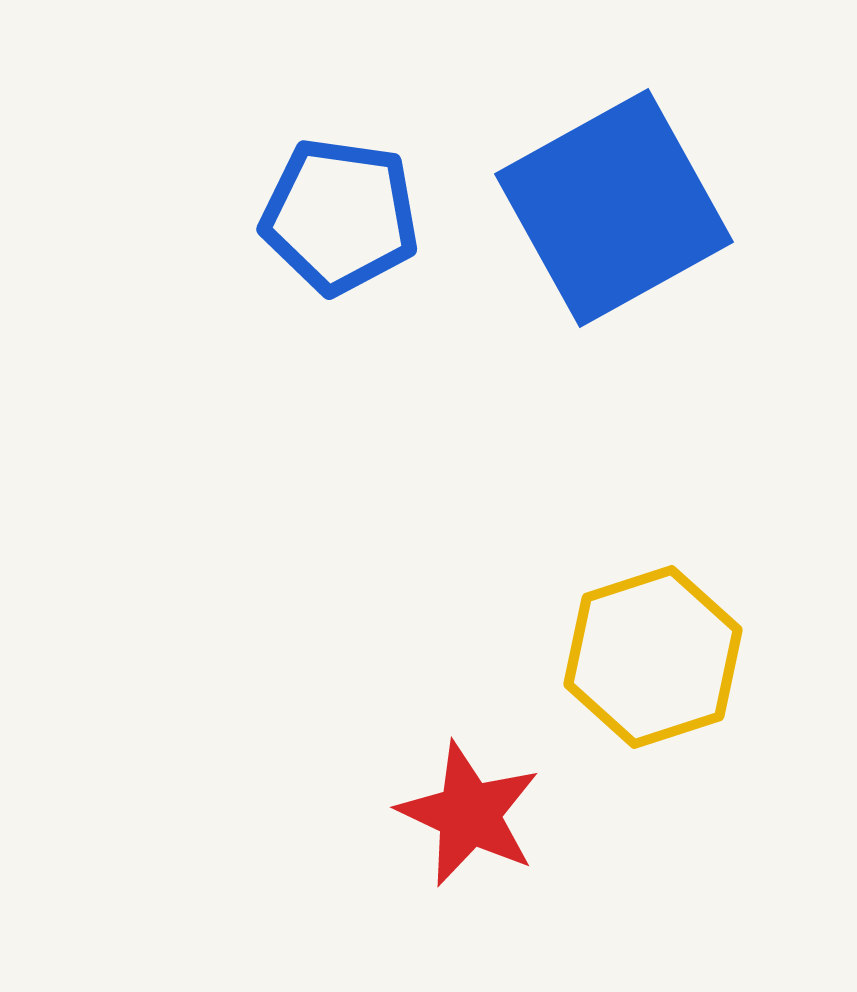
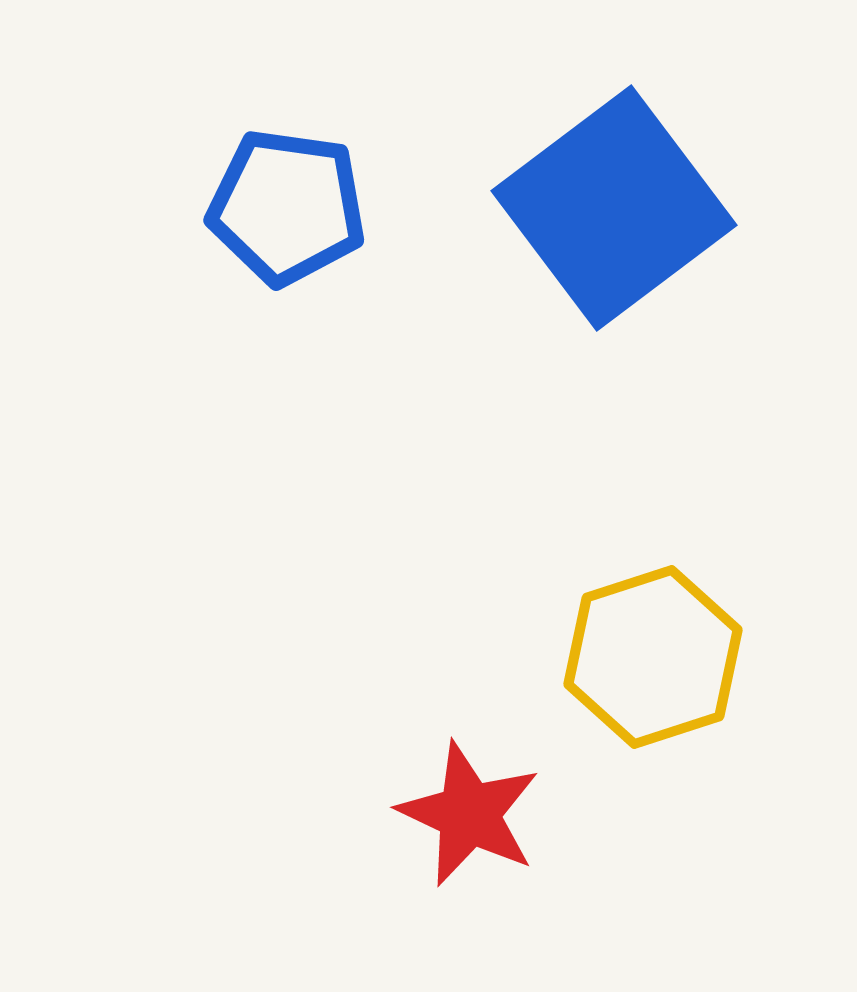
blue square: rotated 8 degrees counterclockwise
blue pentagon: moved 53 px left, 9 px up
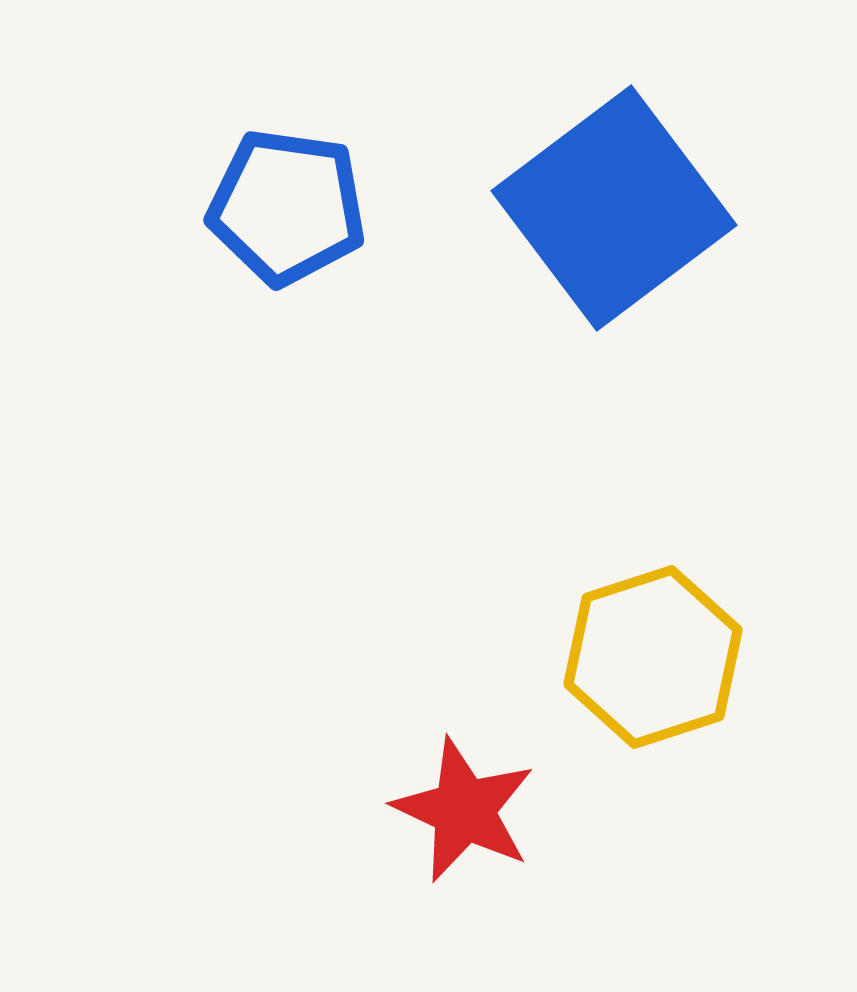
red star: moved 5 px left, 4 px up
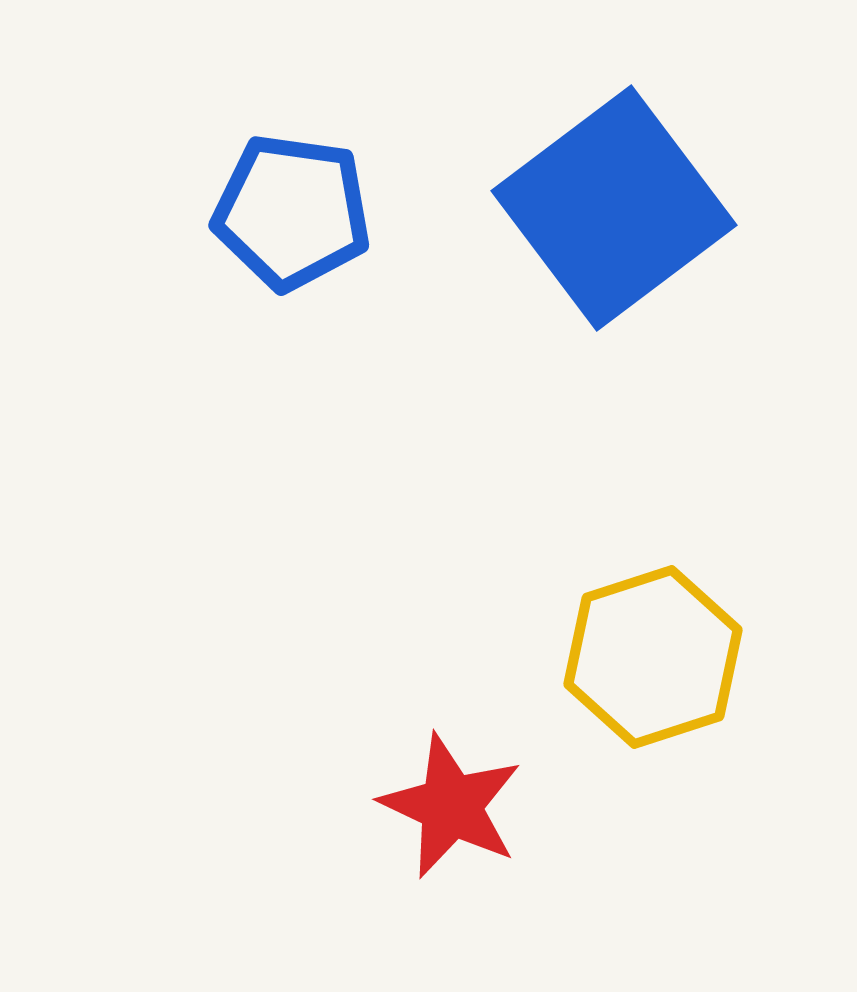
blue pentagon: moved 5 px right, 5 px down
red star: moved 13 px left, 4 px up
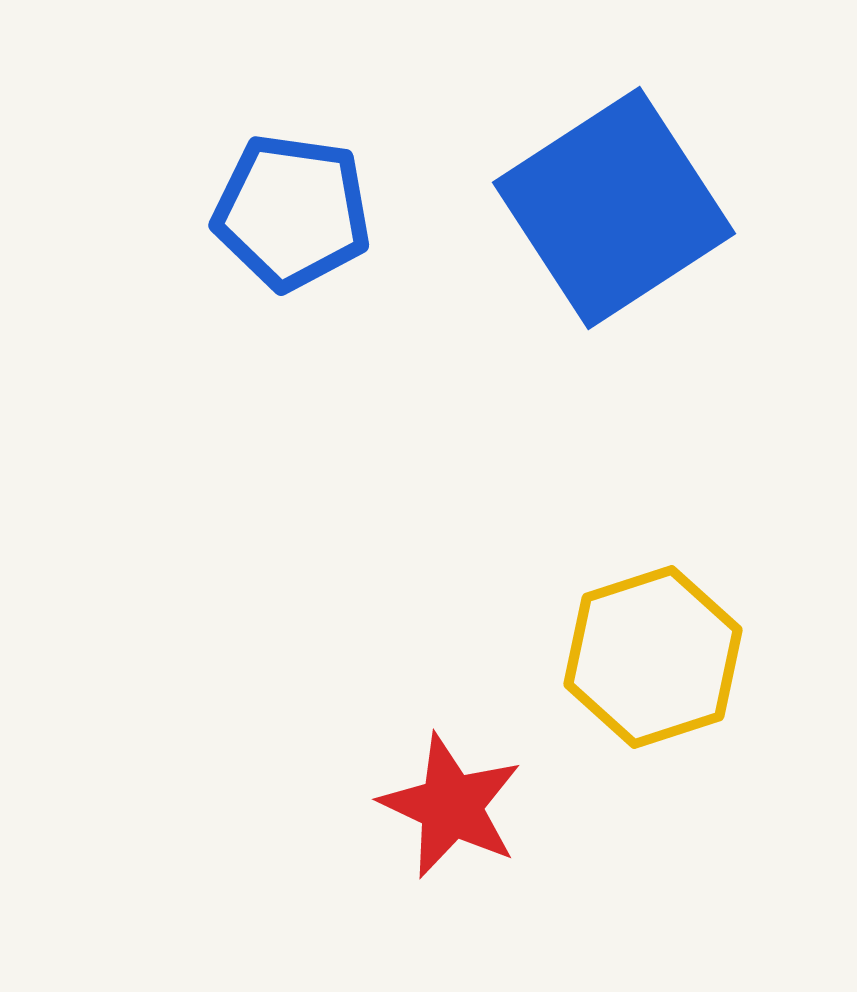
blue square: rotated 4 degrees clockwise
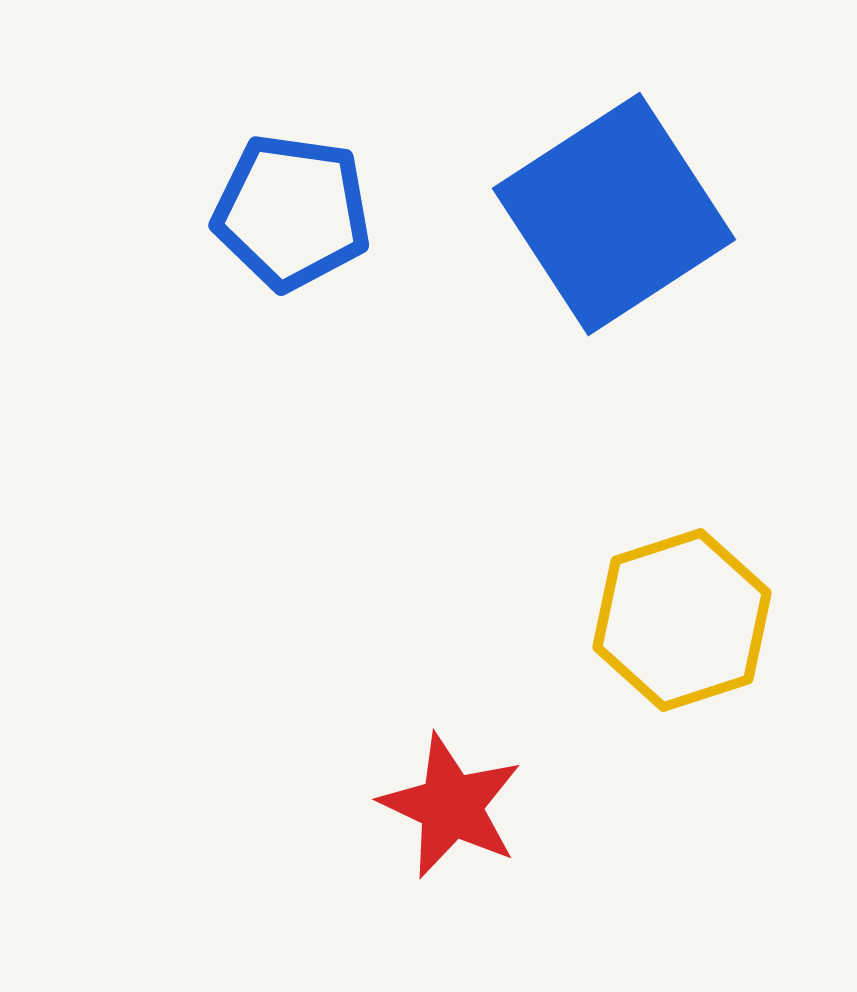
blue square: moved 6 px down
yellow hexagon: moved 29 px right, 37 px up
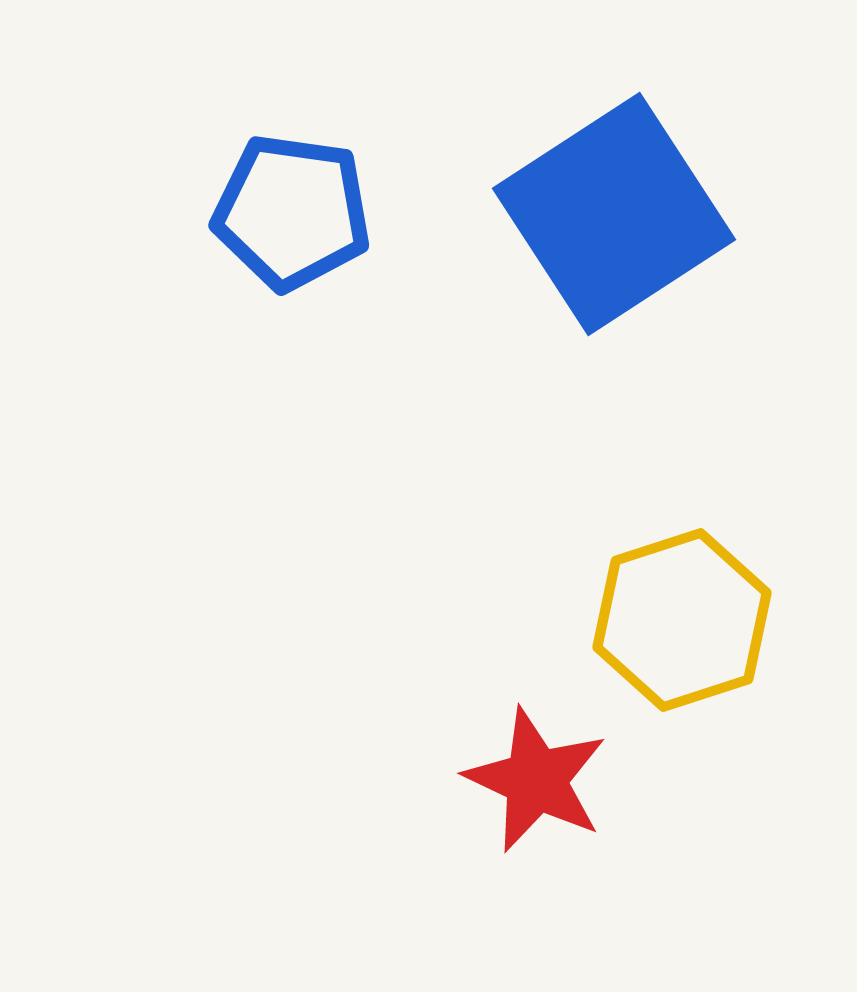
red star: moved 85 px right, 26 px up
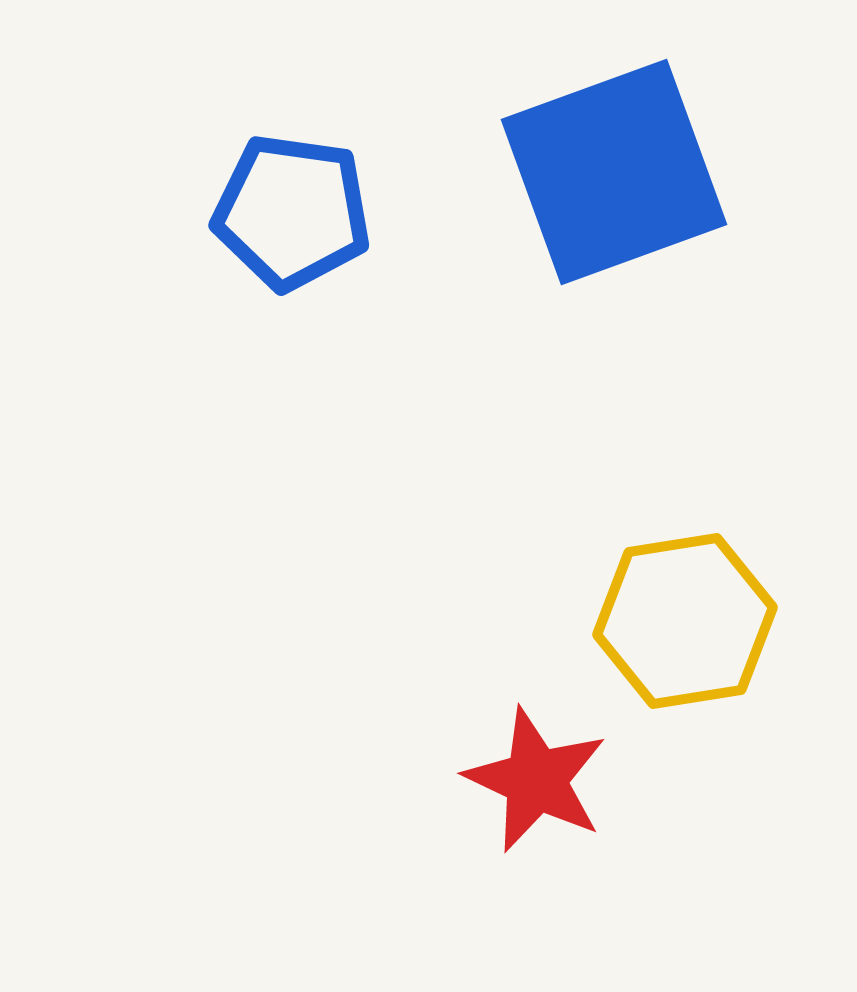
blue square: moved 42 px up; rotated 13 degrees clockwise
yellow hexagon: moved 3 px right, 1 px down; rotated 9 degrees clockwise
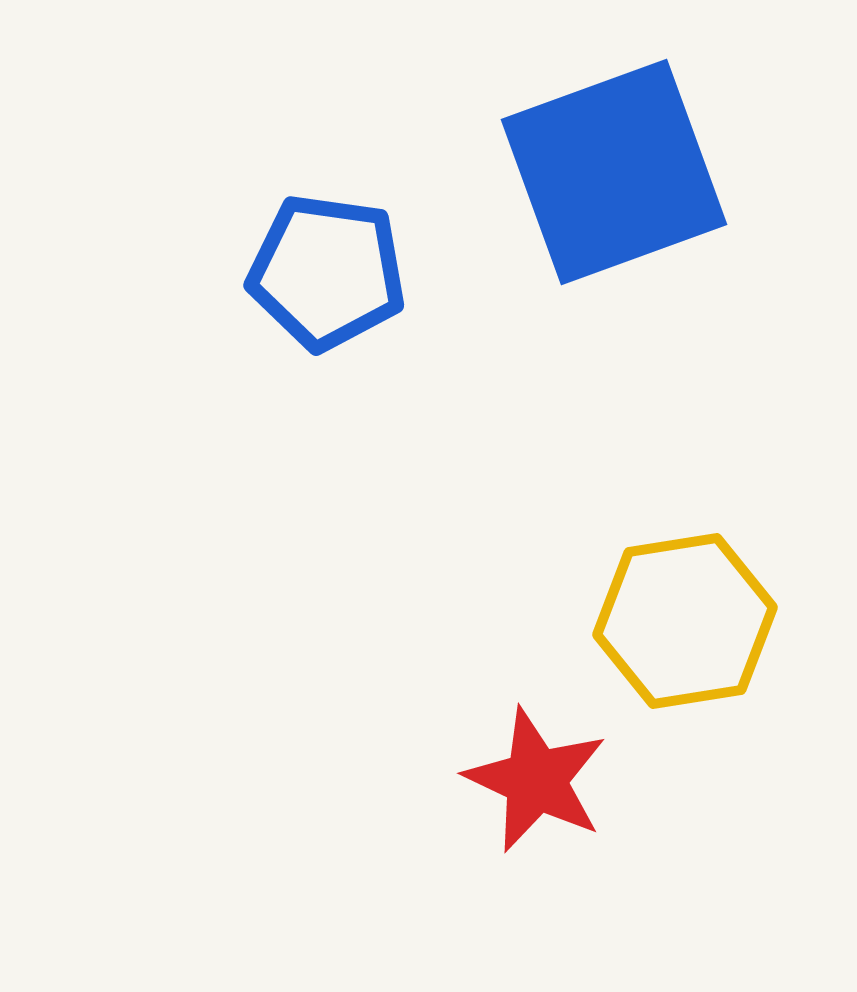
blue pentagon: moved 35 px right, 60 px down
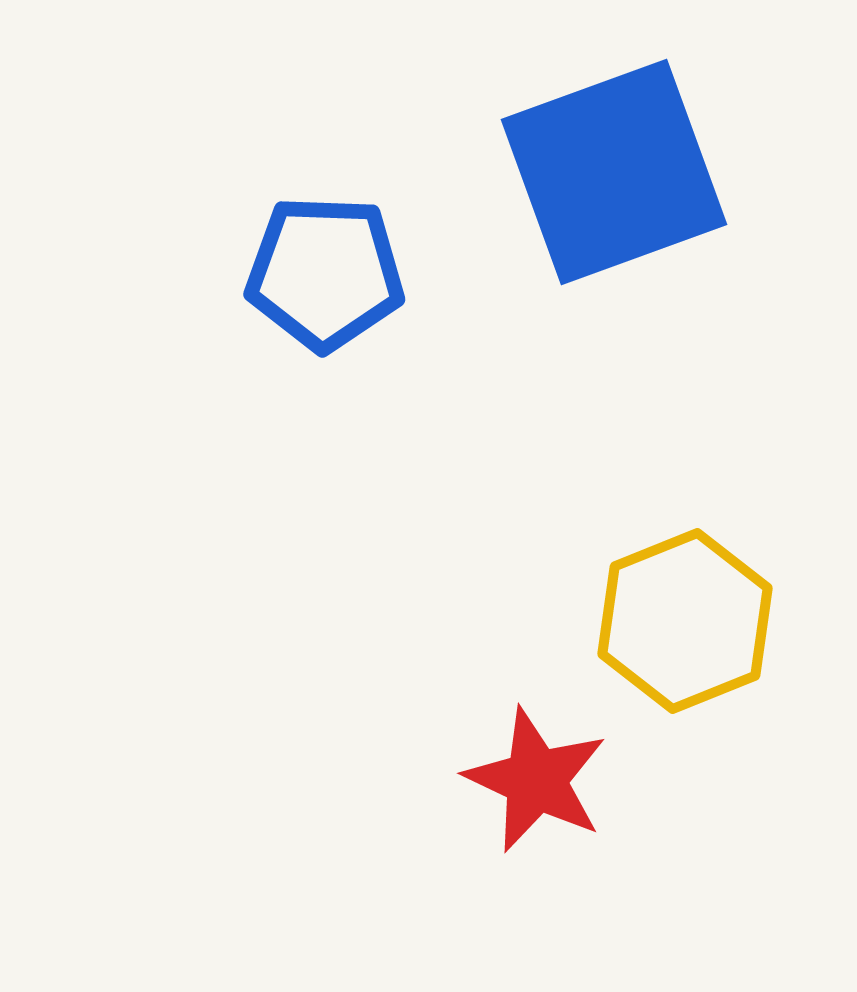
blue pentagon: moved 2 px left, 1 px down; rotated 6 degrees counterclockwise
yellow hexagon: rotated 13 degrees counterclockwise
